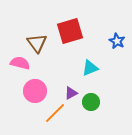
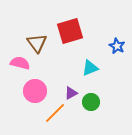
blue star: moved 5 px down
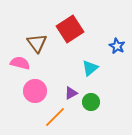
red square: moved 2 px up; rotated 16 degrees counterclockwise
cyan triangle: rotated 18 degrees counterclockwise
orange line: moved 4 px down
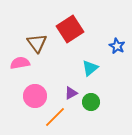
pink semicircle: rotated 24 degrees counterclockwise
pink circle: moved 5 px down
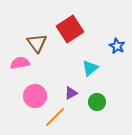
green circle: moved 6 px right
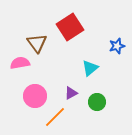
red square: moved 2 px up
blue star: rotated 28 degrees clockwise
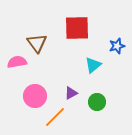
red square: moved 7 px right, 1 px down; rotated 32 degrees clockwise
pink semicircle: moved 3 px left, 1 px up
cyan triangle: moved 3 px right, 3 px up
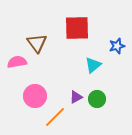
purple triangle: moved 5 px right, 4 px down
green circle: moved 3 px up
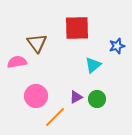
pink circle: moved 1 px right
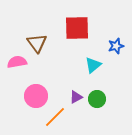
blue star: moved 1 px left
